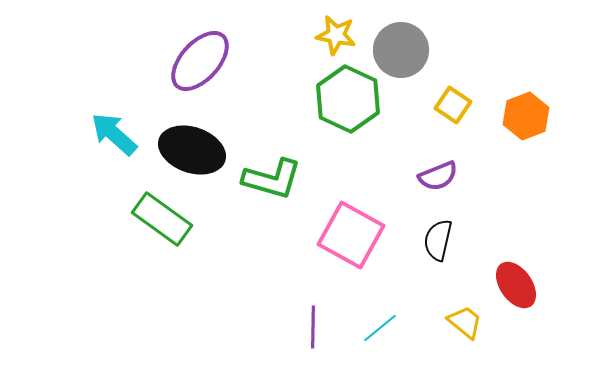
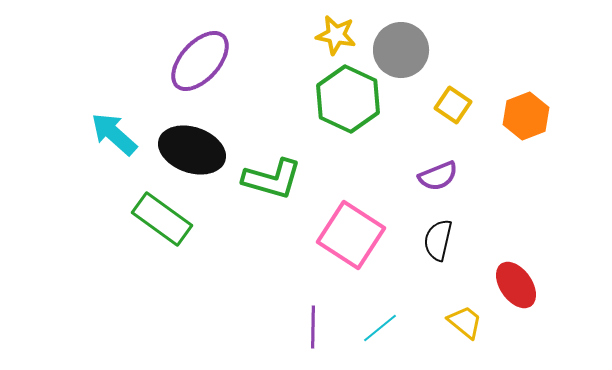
pink square: rotated 4 degrees clockwise
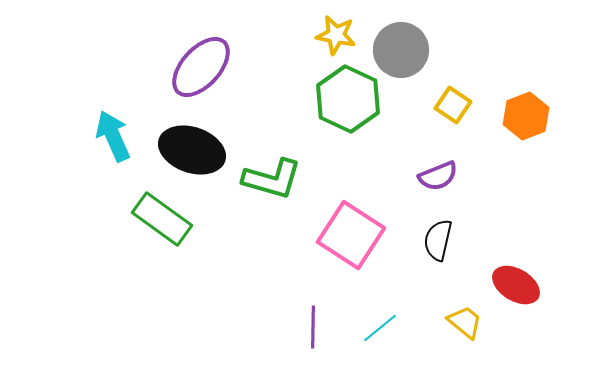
purple ellipse: moved 1 px right, 6 px down
cyan arrow: moved 1 px left, 2 px down; rotated 24 degrees clockwise
red ellipse: rotated 24 degrees counterclockwise
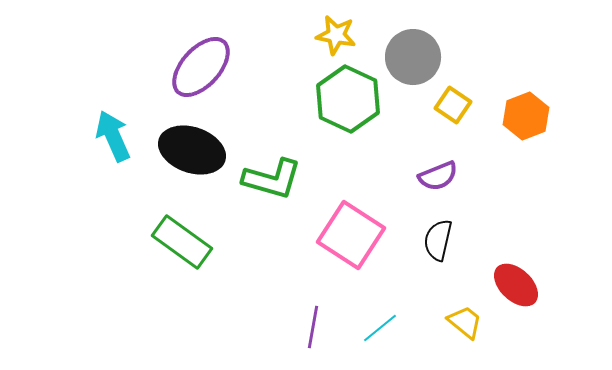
gray circle: moved 12 px right, 7 px down
green rectangle: moved 20 px right, 23 px down
red ellipse: rotated 12 degrees clockwise
purple line: rotated 9 degrees clockwise
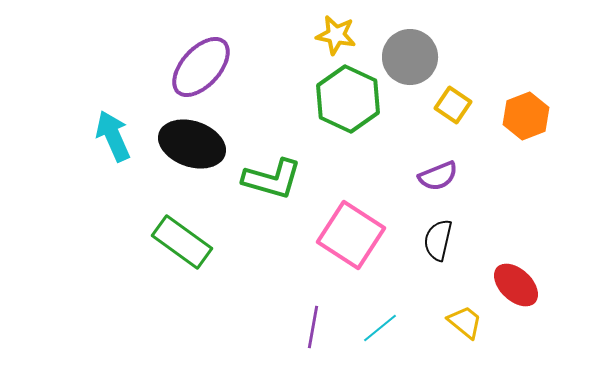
gray circle: moved 3 px left
black ellipse: moved 6 px up
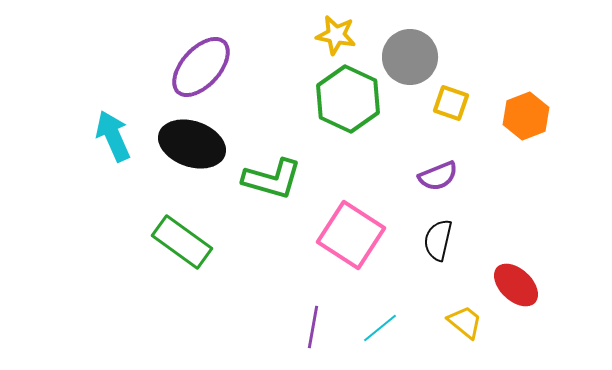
yellow square: moved 2 px left, 2 px up; rotated 15 degrees counterclockwise
